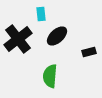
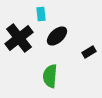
black cross: moved 1 px right, 1 px up
black rectangle: rotated 16 degrees counterclockwise
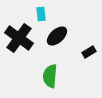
black cross: rotated 16 degrees counterclockwise
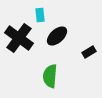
cyan rectangle: moved 1 px left, 1 px down
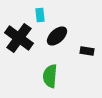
black rectangle: moved 2 px left, 1 px up; rotated 40 degrees clockwise
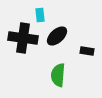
black cross: moved 4 px right; rotated 28 degrees counterclockwise
green semicircle: moved 8 px right, 1 px up
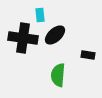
black ellipse: moved 2 px left, 1 px up
black rectangle: moved 1 px right, 4 px down
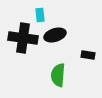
black ellipse: rotated 25 degrees clockwise
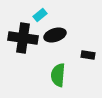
cyan rectangle: rotated 56 degrees clockwise
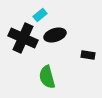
black cross: rotated 16 degrees clockwise
green semicircle: moved 11 px left, 2 px down; rotated 20 degrees counterclockwise
